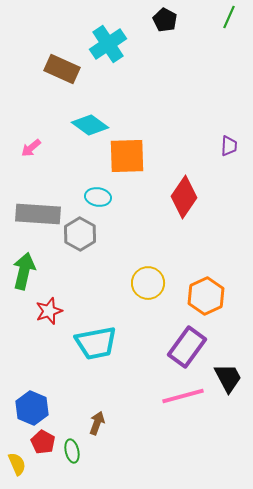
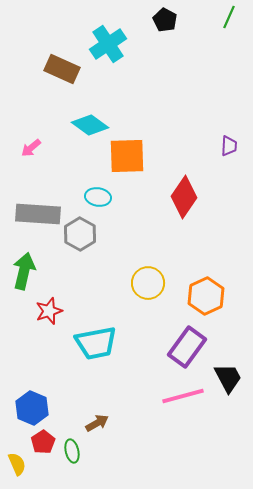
brown arrow: rotated 40 degrees clockwise
red pentagon: rotated 10 degrees clockwise
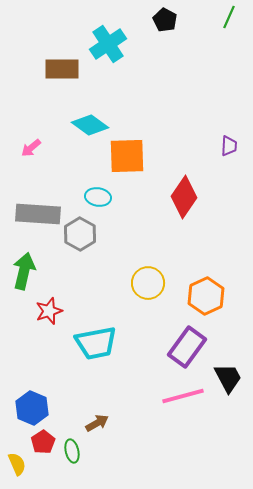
brown rectangle: rotated 24 degrees counterclockwise
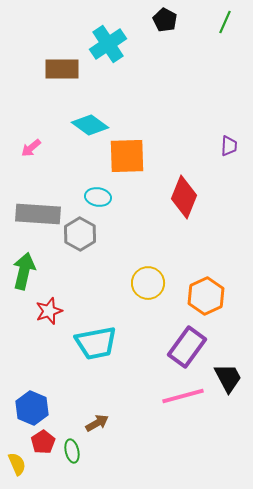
green line: moved 4 px left, 5 px down
red diamond: rotated 12 degrees counterclockwise
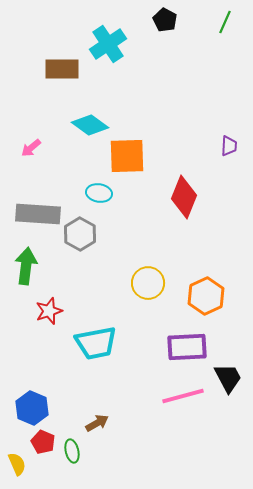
cyan ellipse: moved 1 px right, 4 px up
green arrow: moved 2 px right, 5 px up; rotated 6 degrees counterclockwise
purple rectangle: rotated 51 degrees clockwise
red pentagon: rotated 15 degrees counterclockwise
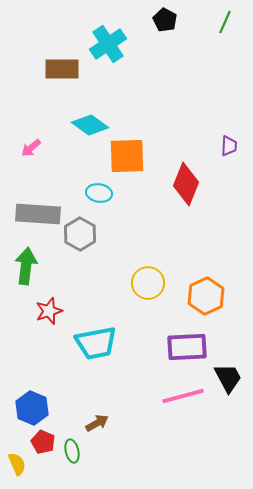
red diamond: moved 2 px right, 13 px up
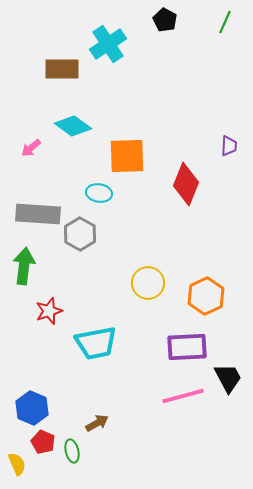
cyan diamond: moved 17 px left, 1 px down
green arrow: moved 2 px left
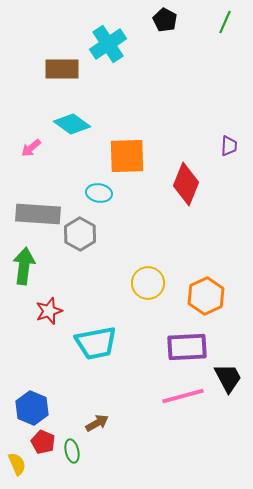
cyan diamond: moved 1 px left, 2 px up
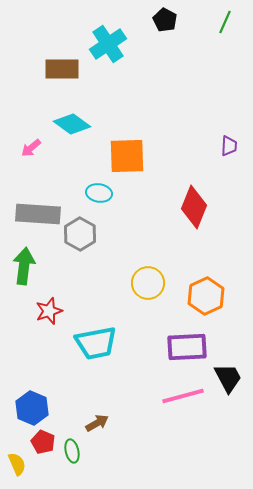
red diamond: moved 8 px right, 23 px down
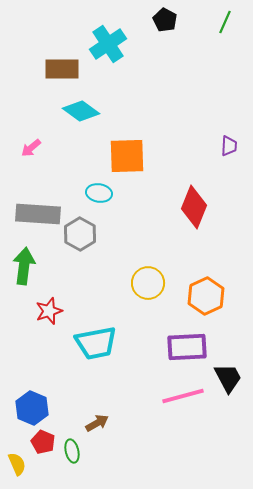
cyan diamond: moved 9 px right, 13 px up
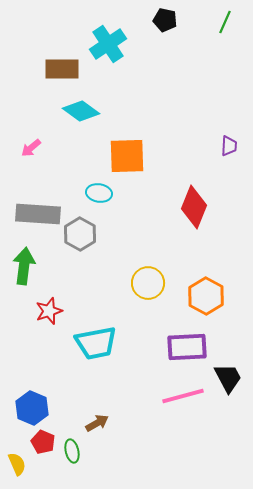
black pentagon: rotated 15 degrees counterclockwise
orange hexagon: rotated 6 degrees counterclockwise
